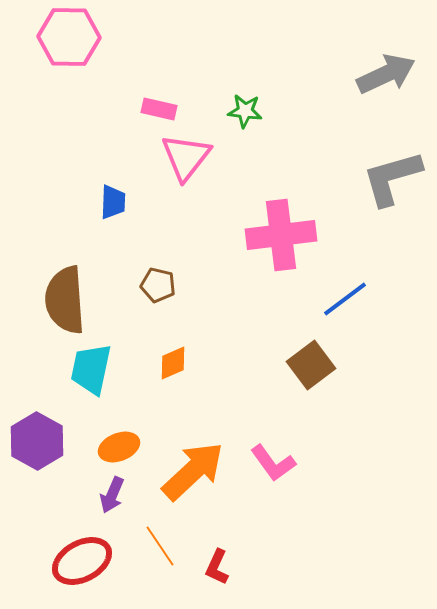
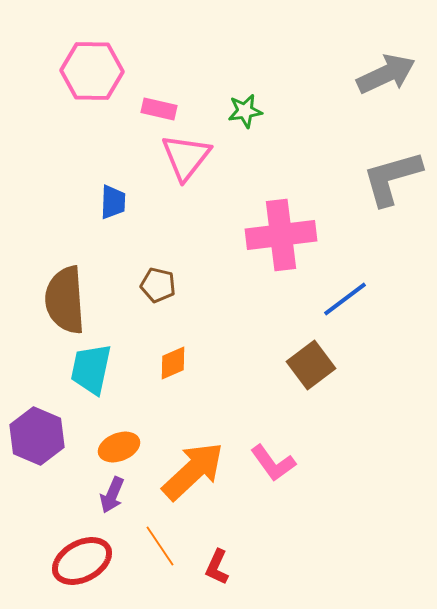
pink hexagon: moved 23 px right, 34 px down
green star: rotated 16 degrees counterclockwise
purple hexagon: moved 5 px up; rotated 6 degrees counterclockwise
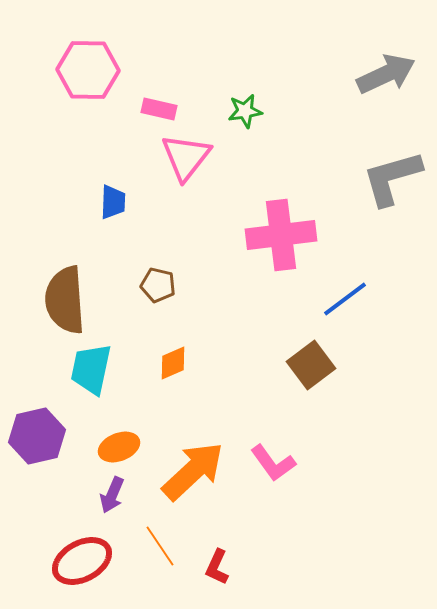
pink hexagon: moved 4 px left, 1 px up
purple hexagon: rotated 24 degrees clockwise
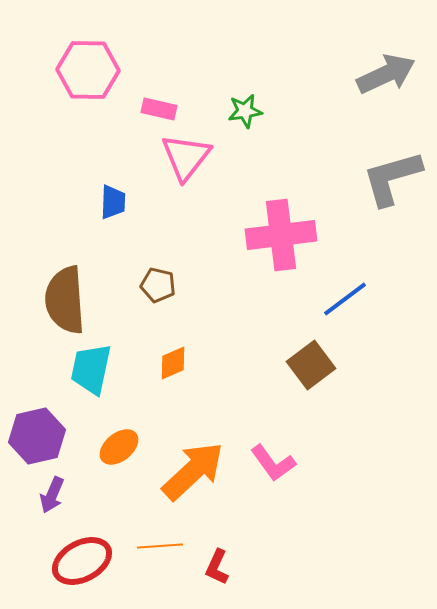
orange ellipse: rotated 18 degrees counterclockwise
purple arrow: moved 60 px left
orange line: rotated 60 degrees counterclockwise
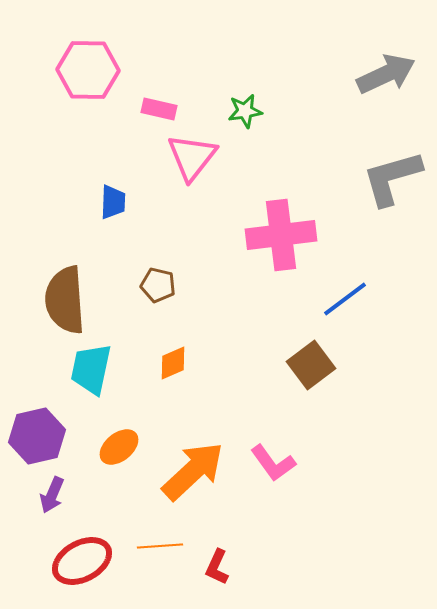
pink triangle: moved 6 px right
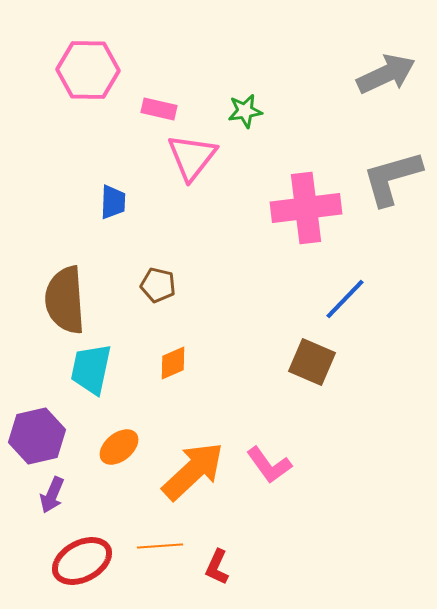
pink cross: moved 25 px right, 27 px up
blue line: rotated 9 degrees counterclockwise
brown square: moved 1 px right, 3 px up; rotated 30 degrees counterclockwise
pink L-shape: moved 4 px left, 2 px down
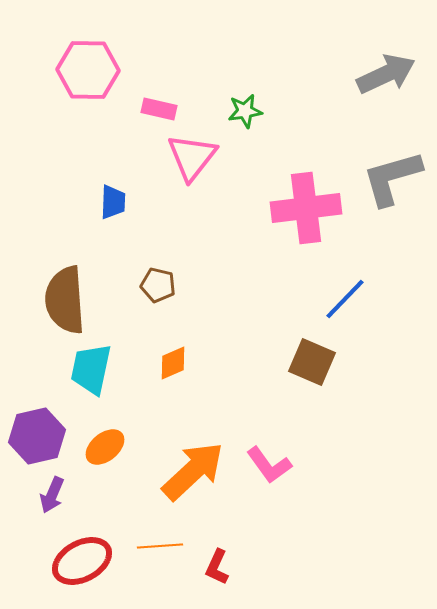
orange ellipse: moved 14 px left
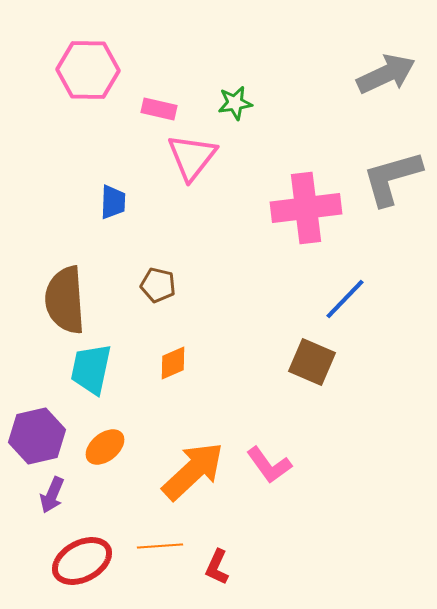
green star: moved 10 px left, 8 px up
